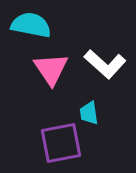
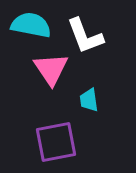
white L-shape: moved 20 px left, 28 px up; rotated 27 degrees clockwise
cyan trapezoid: moved 13 px up
purple square: moved 5 px left, 1 px up
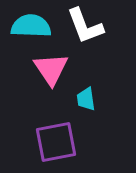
cyan semicircle: moved 1 px down; rotated 9 degrees counterclockwise
white L-shape: moved 10 px up
cyan trapezoid: moved 3 px left, 1 px up
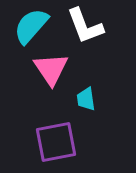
cyan semicircle: rotated 51 degrees counterclockwise
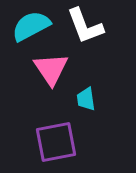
cyan semicircle: rotated 21 degrees clockwise
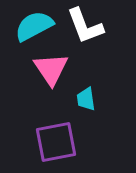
cyan semicircle: moved 3 px right
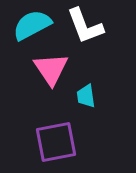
cyan semicircle: moved 2 px left, 1 px up
cyan trapezoid: moved 3 px up
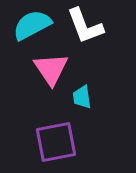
cyan trapezoid: moved 4 px left, 1 px down
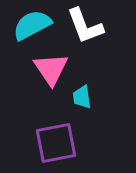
purple square: moved 1 px down
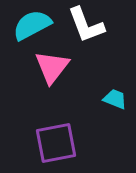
white L-shape: moved 1 px right, 1 px up
pink triangle: moved 1 px right, 2 px up; rotated 12 degrees clockwise
cyan trapezoid: moved 33 px right, 2 px down; rotated 120 degrees clockwise
